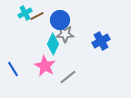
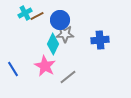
blue cross: moved 1 px left, 1 px up; rotated 24 degrees clockwise
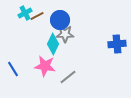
blue cross: moved 17 px right, 4 px down
pink star: rotated 20 degrees counterclockwise
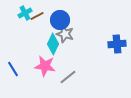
gray star: rotated 18 degrees clockwise
